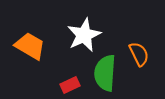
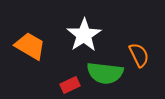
white star: rotated 8 degrees counterclockwise
orange semicircle: moved 1 px down
green semicircle: rotated 87 degrees counterclockwise
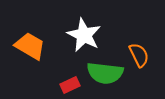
white star: rotated 12 degrees counterclockwise
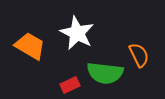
white star: moved 7 px left, 2 px up
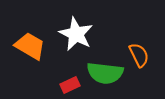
white star: moved 1 px left, 1 px down
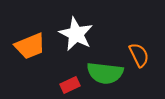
orange trapezoid: rotated 128 degrees clockwise
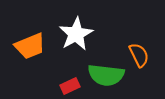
white star: rotated 16 degrees clockwise
green semicircle: moved 1 px right, 2 px down
red rectangle: moved 1 px down
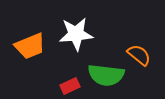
white star: rotated 24 degrees clockwise
orange semicircle: rotated 25 degrees counterclockwise
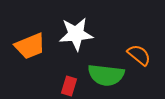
red rectangle: moved 1 px left; rotated 48 degrees counterclockwise
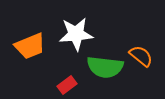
orange semicircle: moved 2 px right, 1 px down
green semicircle: moved 1 px left, 8 px up
red rectangle: moved 2 px left, 1 px up; rotated 36 degrees clockwise
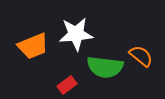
orange trapezoid: moved 3 px right
